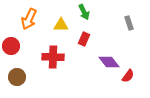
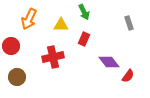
red cross: rotated 15 degrees counterclockwise
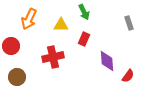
purple diamond: moved 2 px left, 1 px up; rotated 35 degrees clockwise
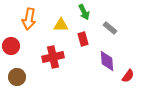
orange arrow: rotated 15 degrees counterclockwise
gray rectangle: moved 19 px left, 5 px down; rotated 32 degrees counterclockwise
red rectangle: moved 1 px left; rotated 40 degrees counterclockwise
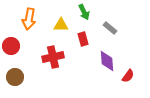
brown circle: moved 2 px left
